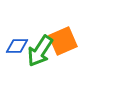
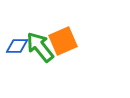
green arrow: moved 4 px up; rotated 108 degrees clockwise
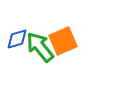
blue diamond: moved 7 px up; rotated 15 degrees counterclockwise
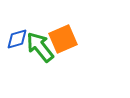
orange square: moved 2 px up
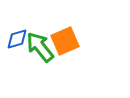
orange square: moved 2 px right, 2 px down
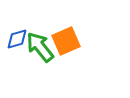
orange square: moved 1 px right
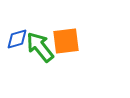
orange square: rotated 16 degrees clockwise
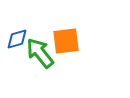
green arrow: moved 6 px down
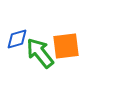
orange square: moved 5 px down
